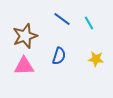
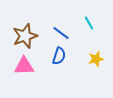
blue line: moved 1 px left, 14 px down
yellow star: rotated 21 degrees counterclockwise
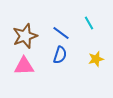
blue semicircle: moved 1 px right, 1 px up
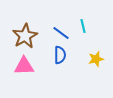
cyan line: moved 6 px left, 3 px down; rotated 16 degrees clockwise
brown star: rotated 10 degrees counterclockwise
blue semicircle: rotated 18 degrees counterclockwise
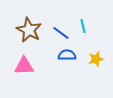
brown star: moved 4 px right, 6 px up; rotated 15 degrees counterclockwise
blue semicircle: moved 7 px right; rotated 90 degrees counterclockwise
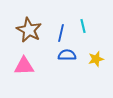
blue line: rotated 66 degrees clockwise
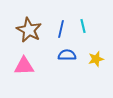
blue line: moved 4 px up
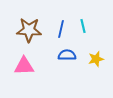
brown star: rotated 25 degrees counterclockwise
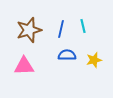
brown star: rotated 20 degrees counterclockwise
yellow star: moved 2 px left, 1 px down
